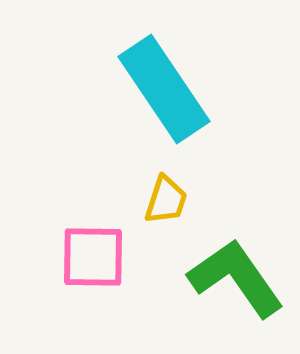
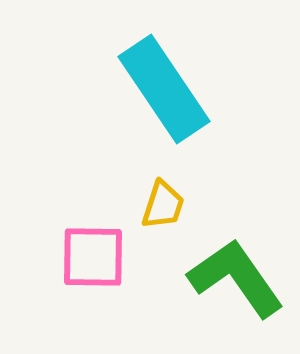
yellow trapezoid: moved 3 px left, 5 px down
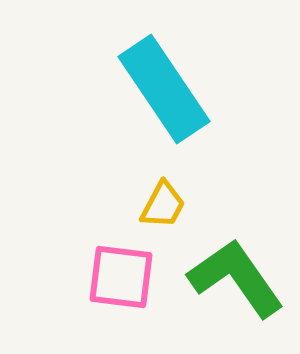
yellow trapezoid: rotated 10 degrees clockwise
pink square: moved 28 px right, 20 px down; rotated 6 degrees clockwise
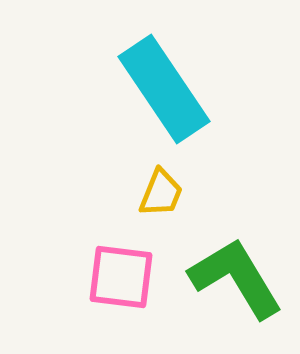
yellow trapezoid: moved 2 px left, 12 px up; rotated 6 degrees counterclockwise
green L-shape: rotated 4 degrees clockwise
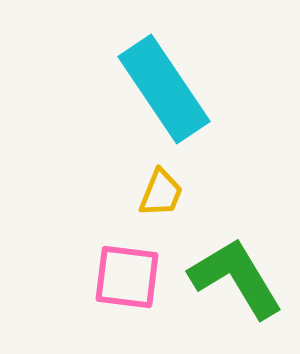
pink square: moved 6 px right
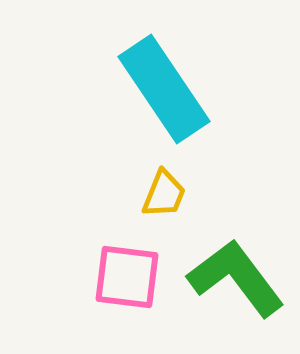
yellow trapezoid: moved 3 px right, 1 px down
green L-shape: rotated 6 degrees counterclockwise
